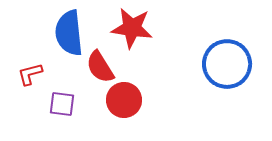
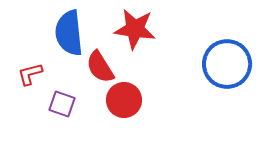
red star: moved 3 px right, 1 px down
purple square: rotated 12 degrees clockwise
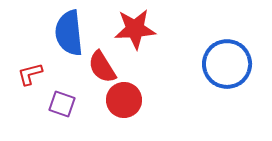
red star: rotated 12 degrees counterclockwise
red semicircle: moved 2 px right
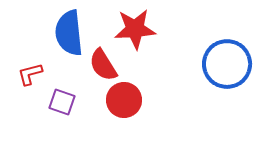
red semicircle: moved 1 px right, 2 px up
purple square: moved 2 px up
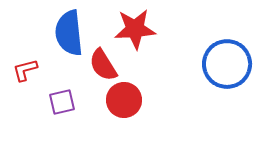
red L-shape: moved 5 px left, 4 px up
purple square: rotated 32 degrees counterclockwise
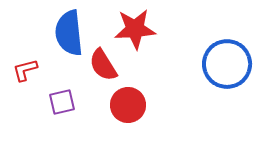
red circle: moved 4 px right, 5 px down
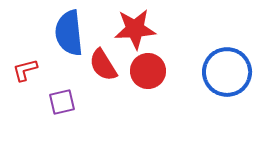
blue circle: moved 8 px down
red circle: moved 20 px right, 34 px up
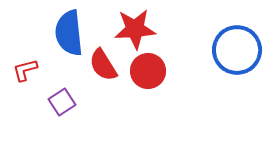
blue circle: moved 10 px right, 22 px up
purple square: rotated 20 degrees counterclockwise
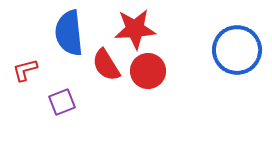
red semicircle: moved 3 px right
purple square: rotated 12 degrees clockwise
